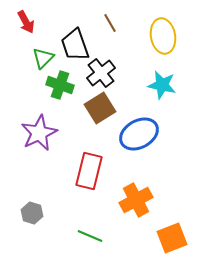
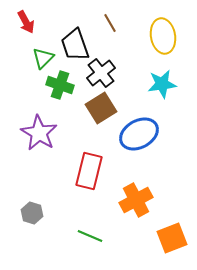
cyan star: moved 1 px up; rotated 20 degrees counterclockwise
brown square: moved 1 px right
purple star: rotated 15 degrees counterclockwise
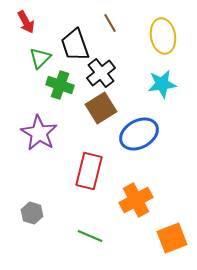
green triangle: moved 3 px left
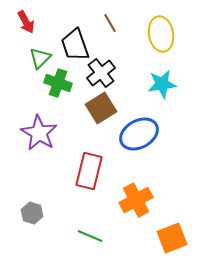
yellow ellipse: moved 2 px left, 2 px up
green cross: moved 2 px left, 2 px up
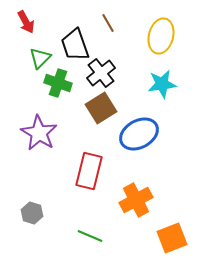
brown line: moved 2 px left
yellow ellipse: moved 2 px down; rotated 24 degrees clockwise
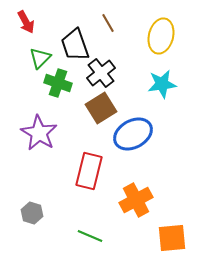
blue ellipse: moved 6 px left
orange square: rotated 16 degrees clockwise
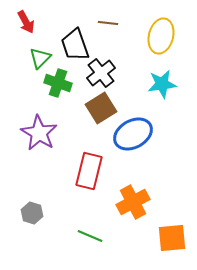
brown line: rotated 54 degrees counterclockwise
orange cross: moved 3 px left, 2 px down
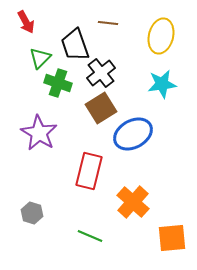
orange cross: rotated 20 degrees counterclockwise
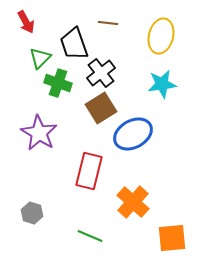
black trapezoid: moved 1 px left, 1 px up
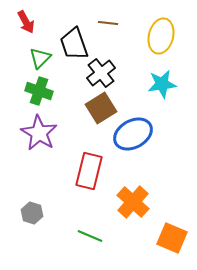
green cross: moved 19 px left, 8 px down
orange square: rotated 28 degrees clockwise
